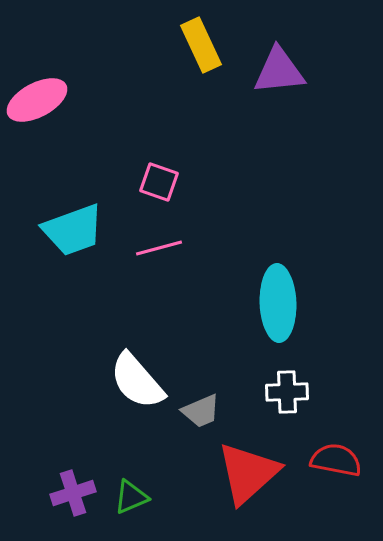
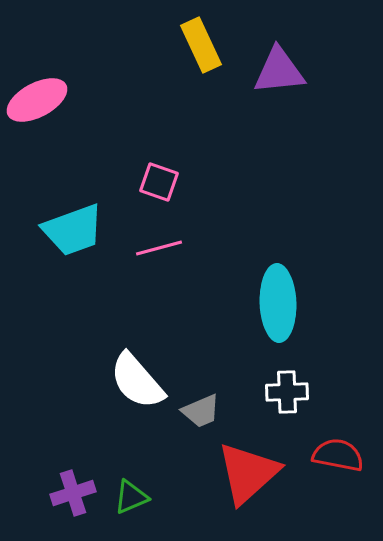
red semicircle: moved 2 px right, 5 px up
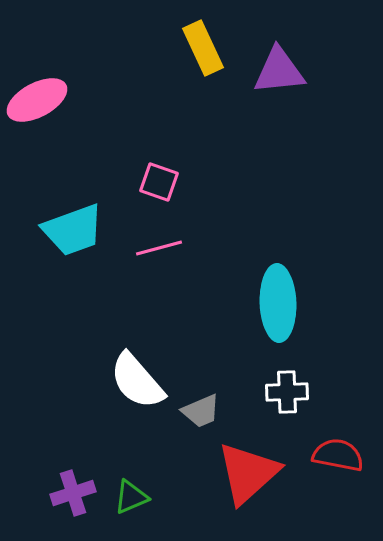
yellow rectangle: moved 2 px right, 3 px down
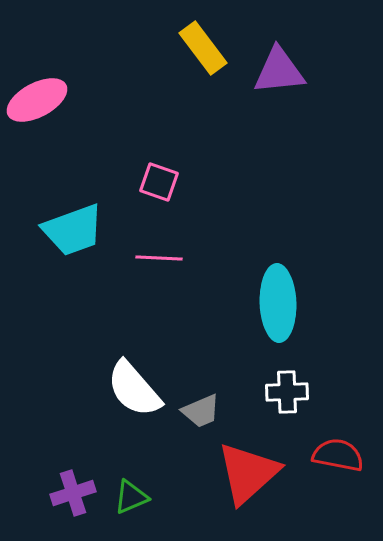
yellow rectangle: rotated 12 degrees counterclockwise
pink line: moved 10 px down; rotated 18 degrees clockwise
white semicircle: moved 3 px left, 8 px down
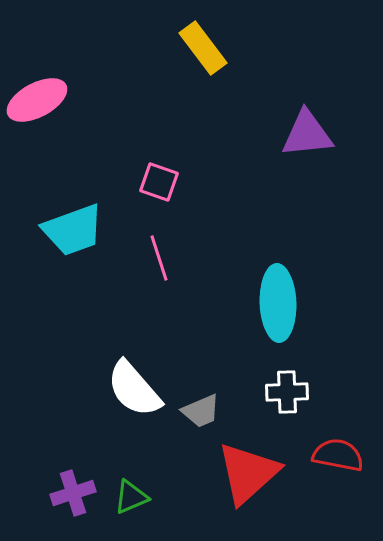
purple triangle: moved 28 px right, 63 px down
pink line: rotated 69 degrees clockwise
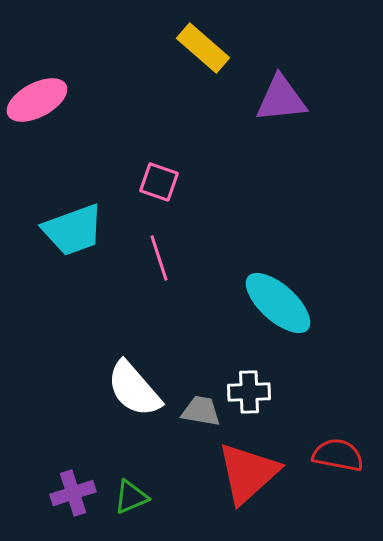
yellow rectangle: rotated 12 degrees counterclockwise
purple triangle: moved 26 px left, 35 px up
cyan ellipse: rotated 46 degrees counterclockwise
white cross: moved 38 px left
gray trapezoid: rotated 147 degrees counterclockwise
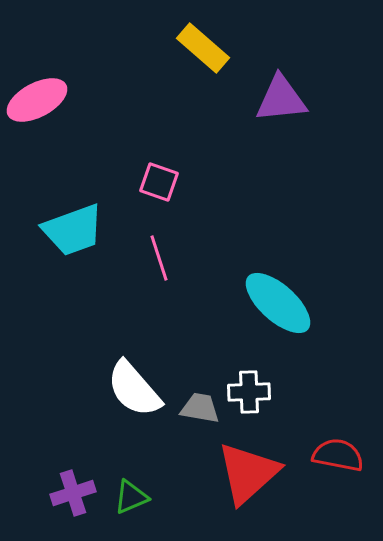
gray trapezoid: moved 1 px left, 3 px up
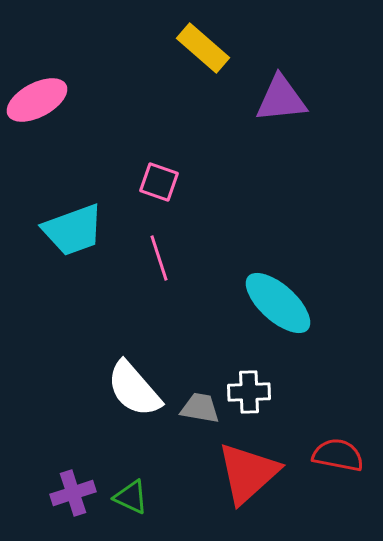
green triangle: rotated 48 degrees clockwise
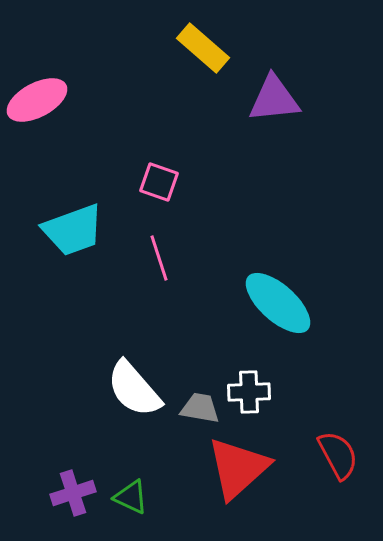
purple triangle: moved 7 px left
red semicircle: rotated 51 degrees clockwise
red triangle: moved 10 px left, 5 px up
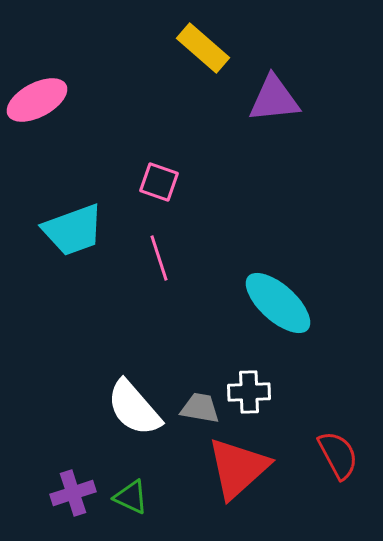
white semicircle: moved 19 px down
